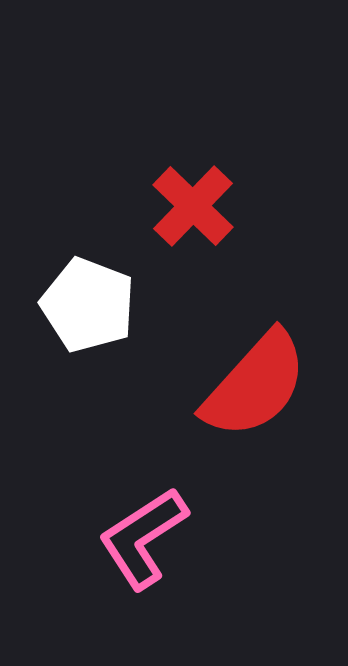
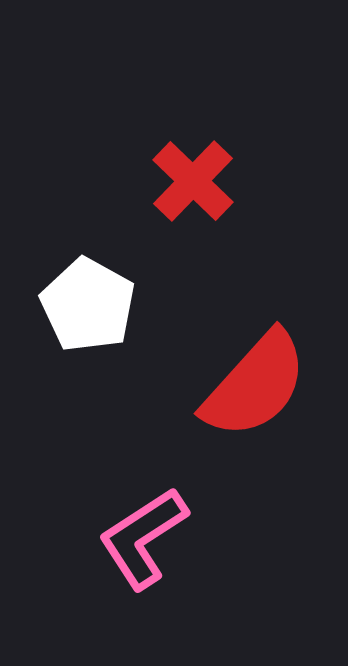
red cross: moved 25 px up
white pentagon: rotated 8 degrees clockwise
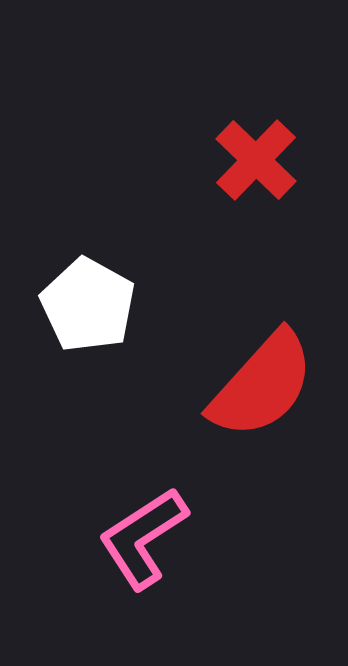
red cross: moved 63 px right, 21 px up
red semicircle: moved 7 px right
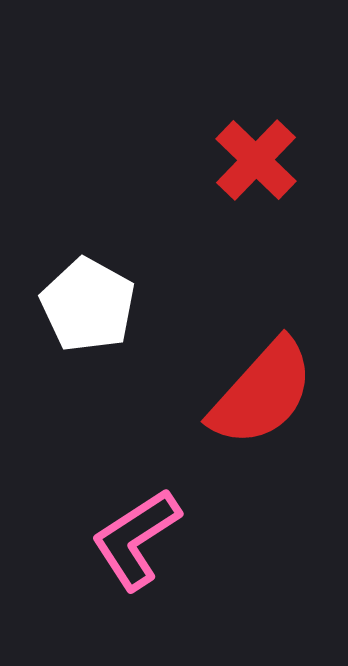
red semicircle: moved 8 px down
pink L-shape: moved 7 px left, 1 px down
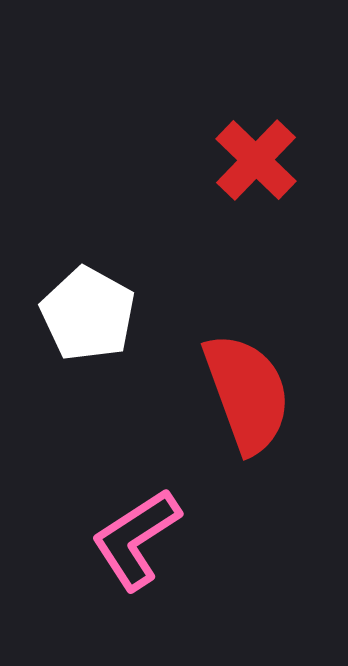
white pentagon: moved 9 px down
red semicircle: moved 15 px left; rotated 62 degrees counterclockwise
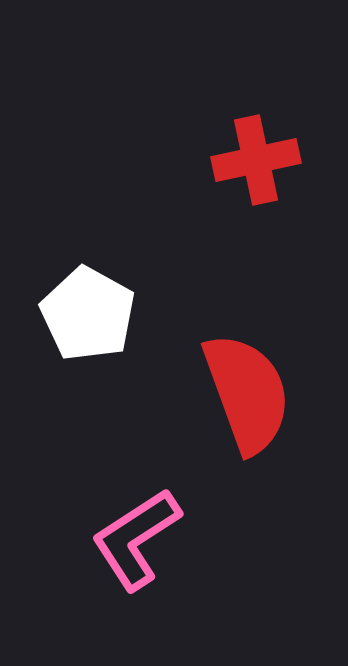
red cross: rotated 34 degrees clockwise
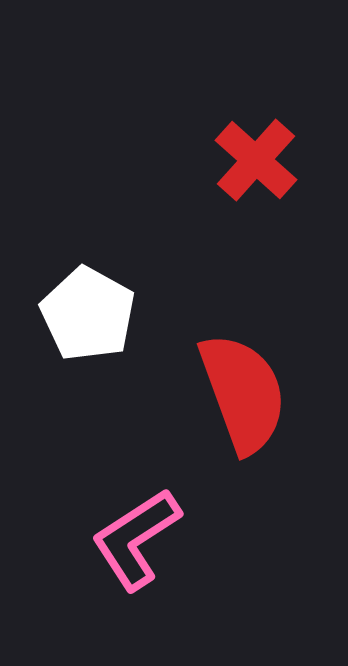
red cross: rotated 36 degrees counterclockwise
red semicircle: moved 4 px left
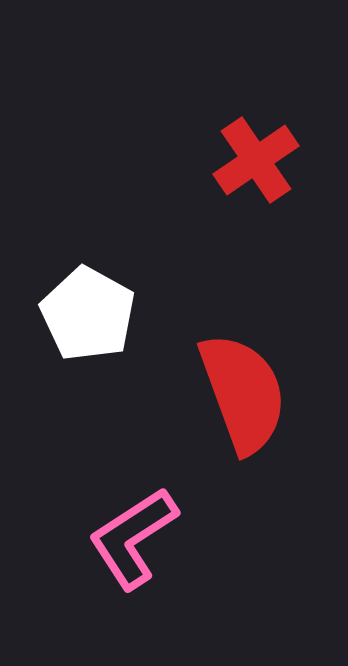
red cross: rotated 14 degrees clockwise
pink L-shape: moved 3 px left, 1 px up
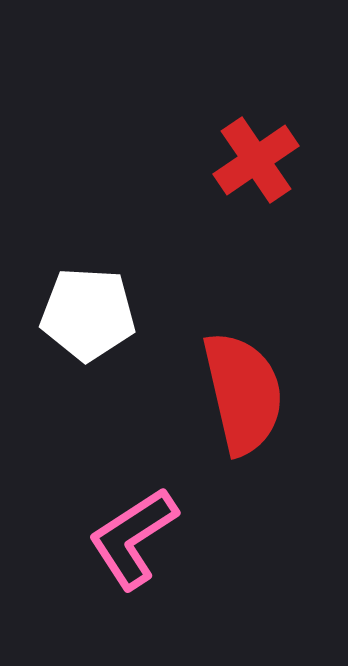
white pentagon: rotated 26 degrees counterclockwise
red semicircle: rotated 7 degrees clockwise
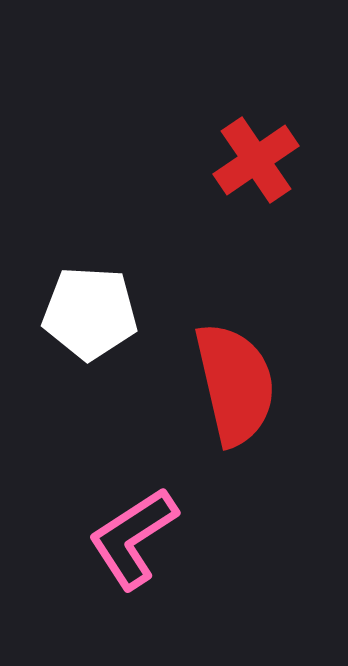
white pentagon: moved 2 px right, 1 px up
red semicircle: moved 8 px left, 9 px up
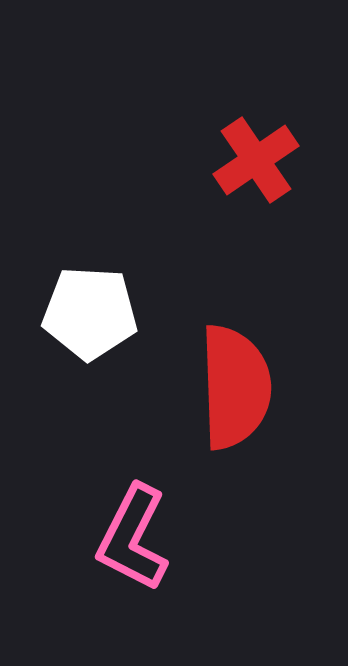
red semicircle: moved 3 px down; rotated 11 degrees clockwise
pink L-shape: rotated 30 degrees counterclockwise
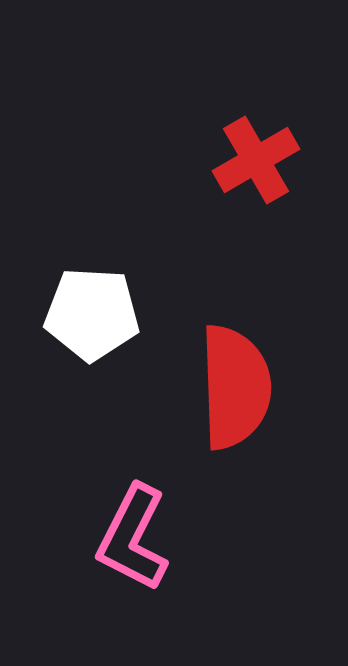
red cross: rotated 4 degrees clockwise
white pentagon: moved 2 px right, 1 px down
